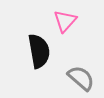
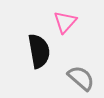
pink triangle: moved 1 px down
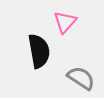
gray semicircle: rotated 8 degrees counterclockwise
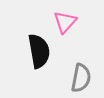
gray semicircle: rotated 68 degrees clockwise
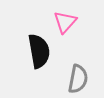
gray semicircle: moved 3 px left, 1 px down
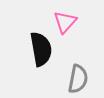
black semicircle: moved 2 px right, 2 px up
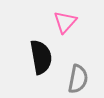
black semicircle: moved 8 px down
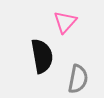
black semicircle: moved 1 px right, 1 px up
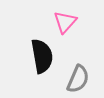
gray semicircle: rotated 12 degrees clockwise
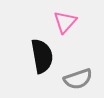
gray semicircle: rotated 48 degrees clockwise
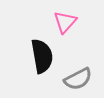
gray semicircle: rotated 8 degrees counterclockwise
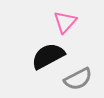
black semicircle: moved 6 px right; rotated 108 degrees counterclockwise
